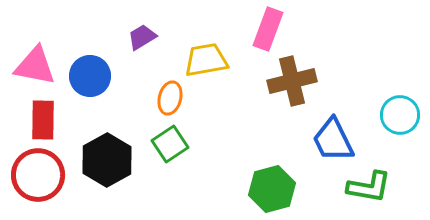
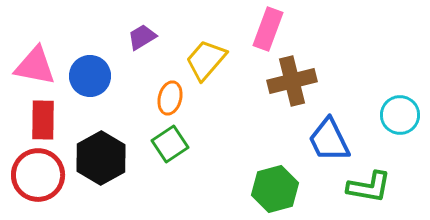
yellow trapezoid: rotated 39 degrees counterclockwise
blue trapezoid: moved 4 px left
black hexagon: moved 6 px left, 2 px up
green hexagon: moved 3 px right
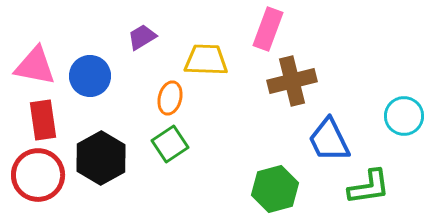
yellow trapezoid: rotated 51 degrees clockwise
cyan circle: moved 4 px right, 1 px down
red rectangle: rotated 9 degrees counterclockwise
green L-shape: rotated 18 degrees counterclockwise
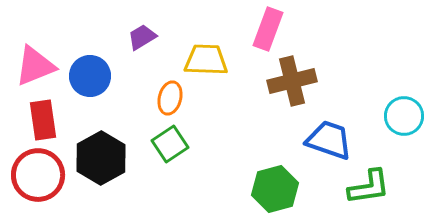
pink triangle: rotated 33 degrees counterclockwise
blue trapezoid: rotated 135 degrees clockwise
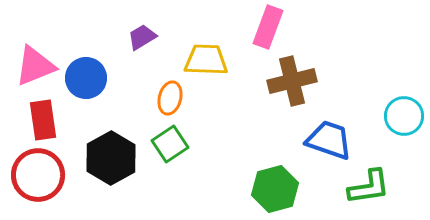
pink rectangle: moved 2 px up
blue circle: moved 4 px left, 2 px down
black hexagon: moved 10 px right
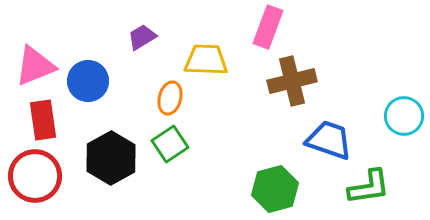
blue circle: moved 2 px right, 3 px down
red circle: moved 3 px left, 1 px down
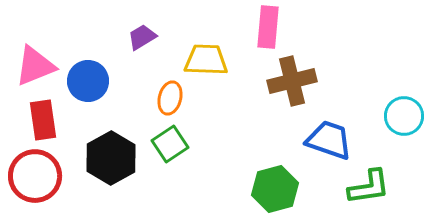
pink rectangle: rotated 15 degrees counterclockwise
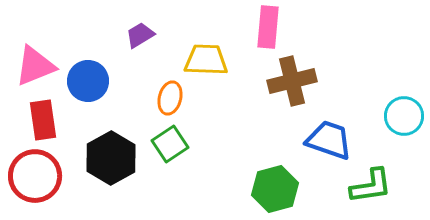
purple trapezoid: moved 2 px left, 2 px up
green L-shape: moved 2 px right, 1 px up
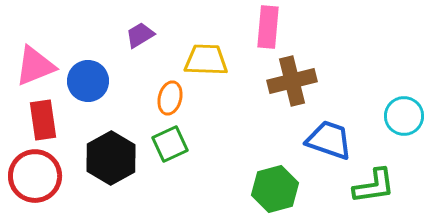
green square: rotated 9 degrees clockwise
green L-shape: moved 3 px right
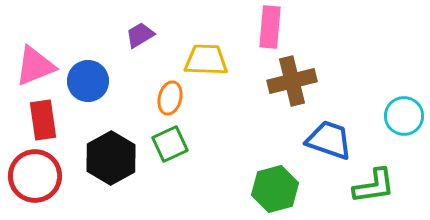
pink rectangle: moved 2 px right
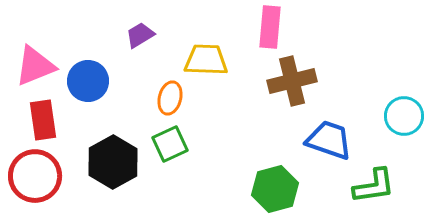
black hexagon: moved 2 px right, 4 px down
